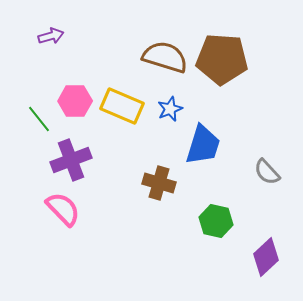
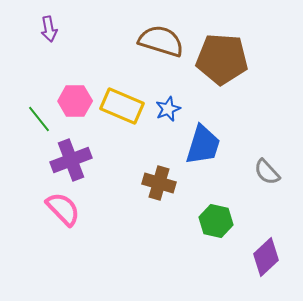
purple arrow: moved 2 px left, 7 px up; rotated 95 degrees clockwise
brown semicircle: moved 4 px left, 16 px up
blue star: moved 2 px left
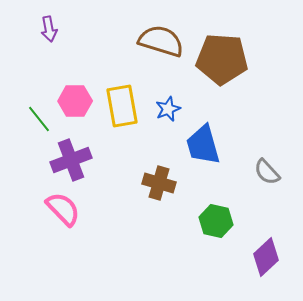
yellow rectangle: rotated 57 degrees clockwise
blue trapezoid: rotated 147 degrees clockwise
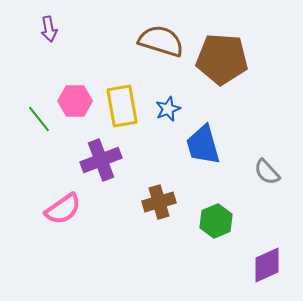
purple cross: moved 30 px right
brown cross: moved 19 px down; rotated 32 degrees counterclockwise
pink semicircle: rotated 99 degrees clockwise
green hexagon: rotated 24 degrees clockwise
purple diamond: moved 1 px right, 8 px down; rotated 18 degrees clockwise
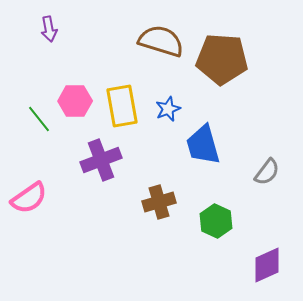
gray semicircle: rotated 100 degrees counterclockwise
pink semicircle: moved 34 px left, 11 px up
green hexagon: rotated 12 degrees counterclockwise
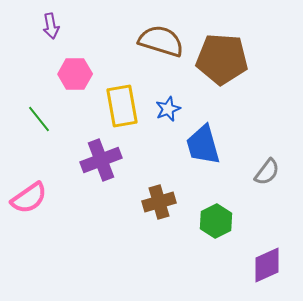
purple arrow: moved 2 px right, 3 px up
pink hexagon: moved 27 px up
green hexagon: rotated 8 degrees clockwise
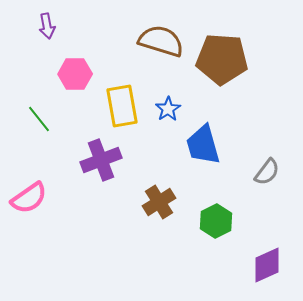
purple arrow: moved 4 px left
blue star: rotated 10 degrees counterclockwise
brown cross: rotated 16 degrees counterclockwise
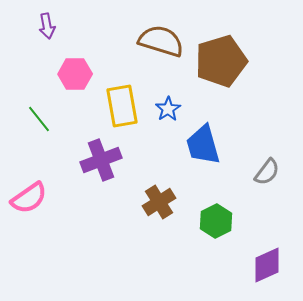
brown pentagon: moved 1 px left, 2 px down; rotated 21 degrees counterclockwise
